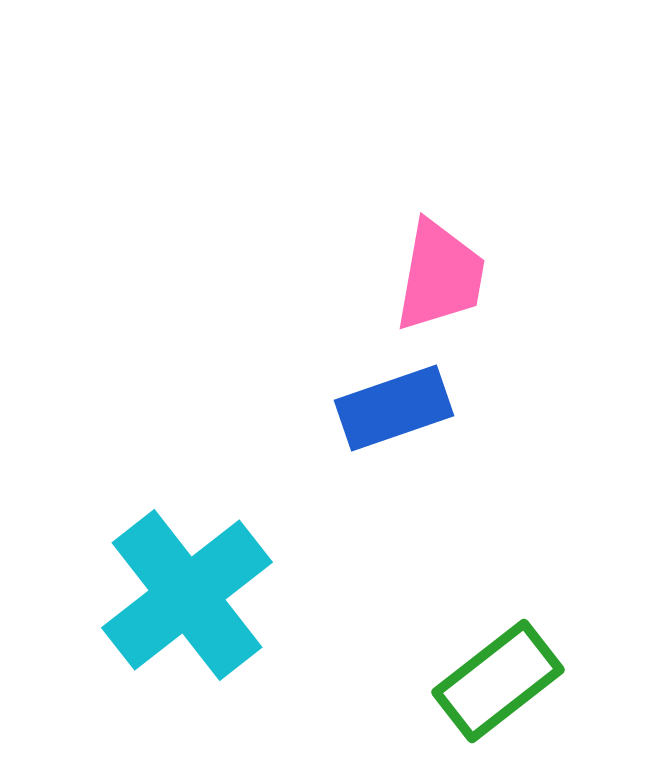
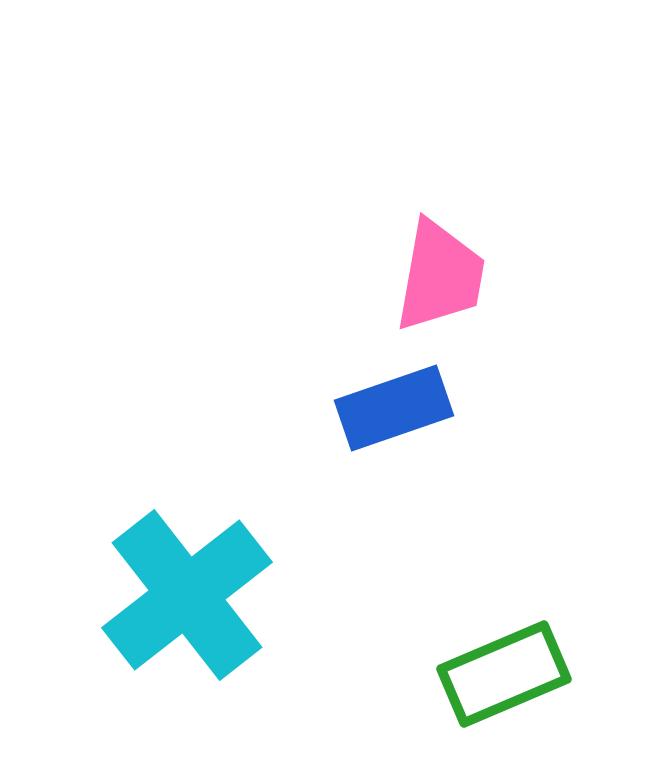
green rectangle: moved 6 px right, 7 px up; rotated 15 degrees clockwise
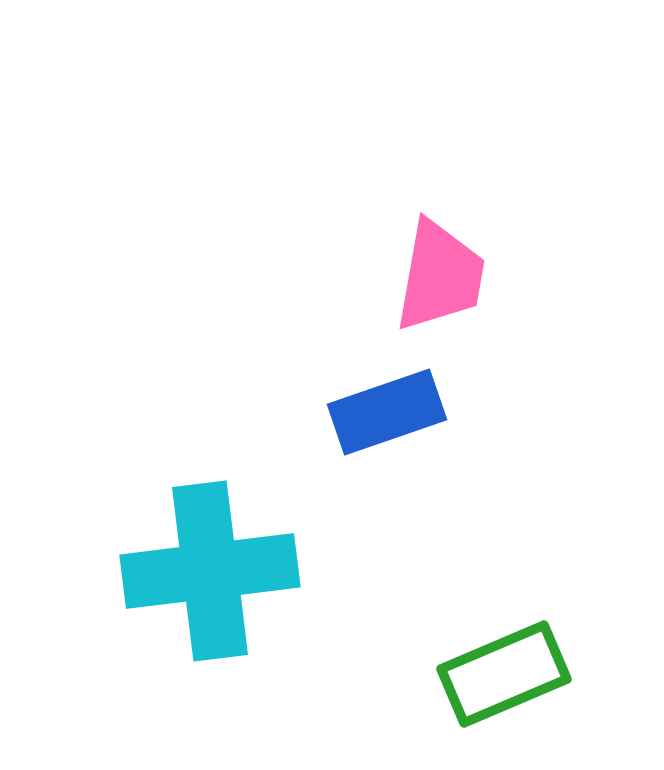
blue rectangle: moved 7 px left, 4 px down
cyan cross: moved 23 px right, 24 px up; rotated 31 degrees clockwise
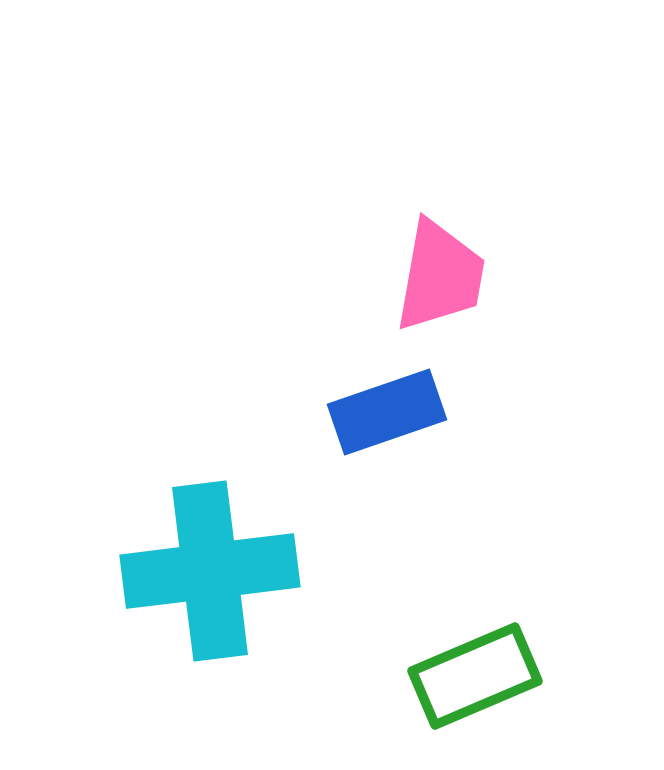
green rectangle: moved 29 px left, 2 px down
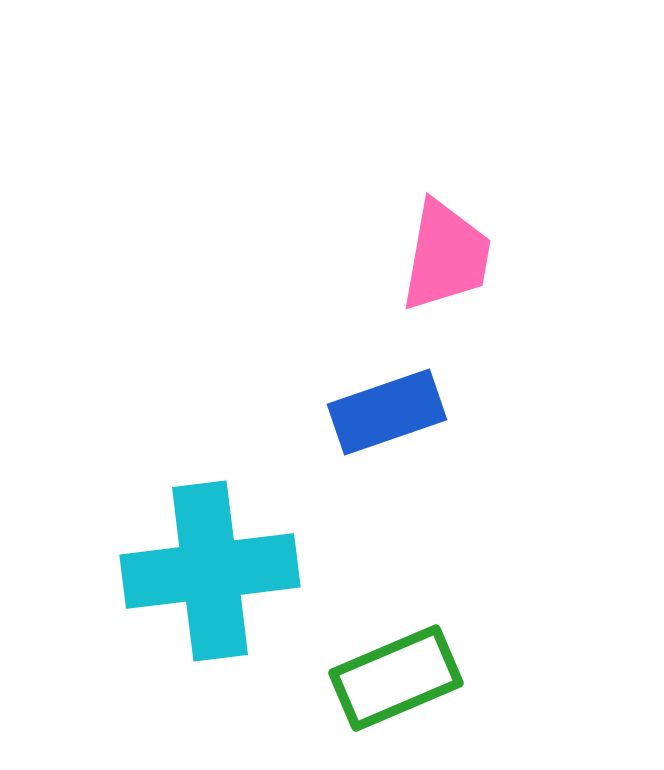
pink trapezoid: moved 6 px right, 20 px up
green rectangle: moved 79 px left, 2 px down
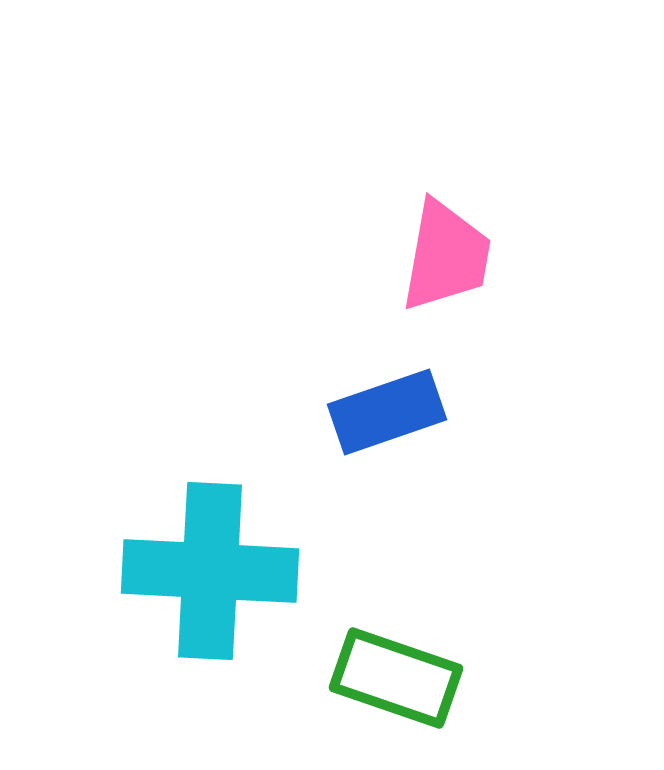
cyan cross: rotated 10 degrees clockwise
green rectangle: rotated 42 degrees clockwise
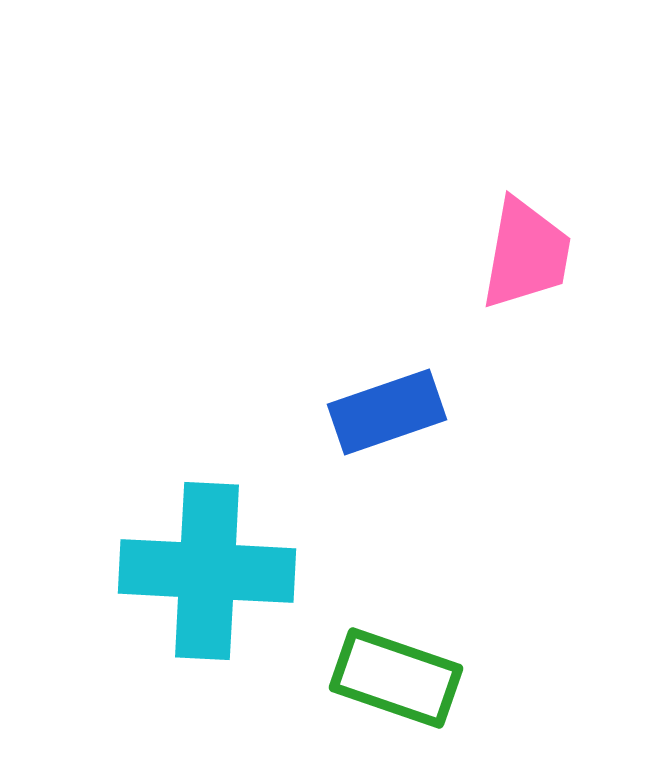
pink trapezoid: moved 80 px right, 2 px up
cyan cross: moved 3 px left
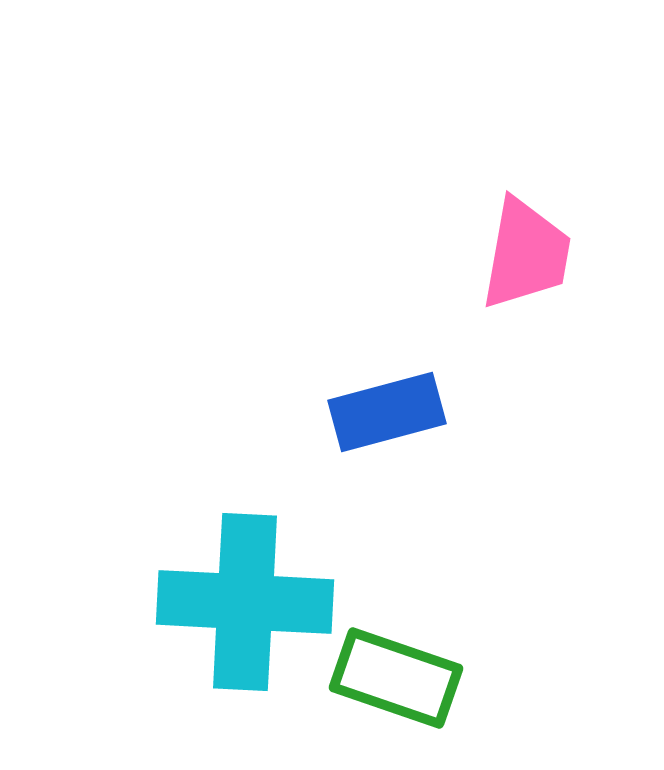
blue rectangle: rotated 4 degrees clockwise
cyan cross: moved 38 px right, 31 px down
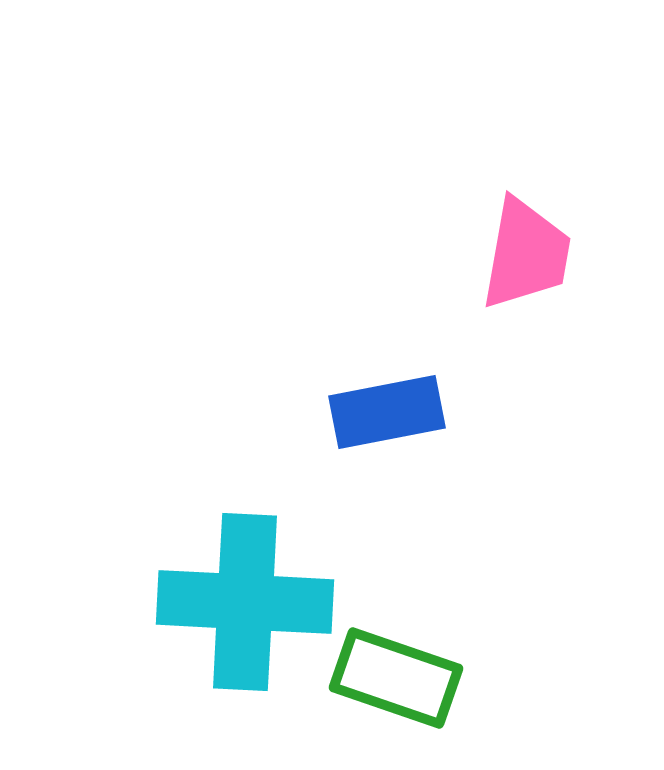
blue rectangle: rotated 4 degrees clockwise
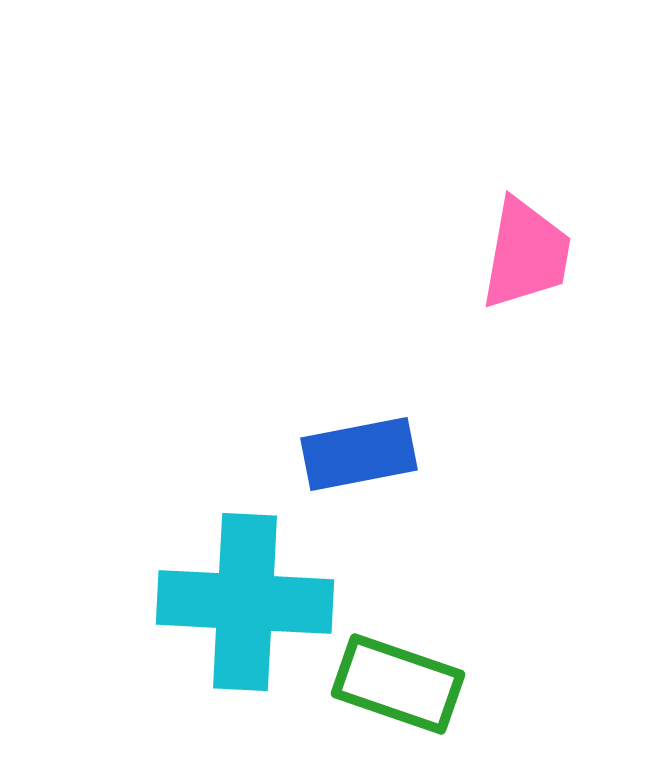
blue rectangle: moved 28 px left, 42 px down
green rectangle: moved 2 px right, 6 px down
